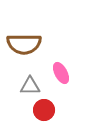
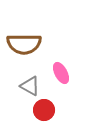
gray triangle: rotated 30 degrees clockwise
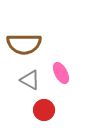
gray triangle: moved 6 px up
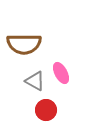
gray triangle: moved 5 px right, 1 px down
red circle: moved 2 px right
